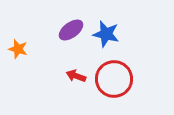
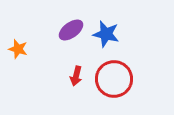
red arrow: rotated 96 degrees counterclockwise
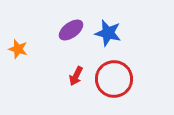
blue star: moved 2 px right, 1 px up
red arrow: rotated 12 degrees clockwise
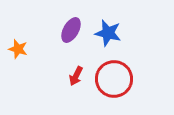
purple ellipse: rotated 25 degrees counterclockwise
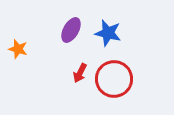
red arrow: moved 4 px right, 3 px up
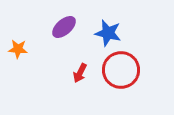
purple ellipse: moved 7 px left, 3 px up; rotated 20 degrees clockwise
orange star: rotated 12 degrees counterclockwise
red circle: moved 7 px right, 9 px up
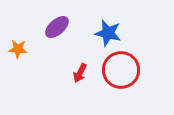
purple ellipse: moved 7 px left
